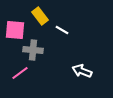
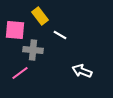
white line: moved 2 px left, 5 px down
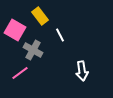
pink square: rotated 25 degrees clockwise
white line: rotated 32 degrees clockwise
gray cross: rotated 24 degrees clockwise
white arrow: rotated 120 degrees counterclockwise
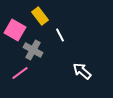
white arrow: rotated 138 degrees clockwise
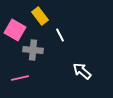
gray cross: rotated 24 degrees counterclockwise
pink line: moved 5 px down; rotated 24 degrees clockwise
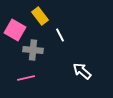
pink line: moved 6 px right
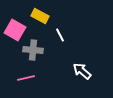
yellow rectangle: rotated 24 degrees counterclockwise
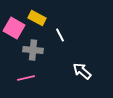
yellow rectangle: moved 3 px left, 2 px down
pink square: moved 1 px left, 2 px up
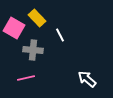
yellow rectangle: rotated 18 degrees clockwise
white arrow: moved 5 px right, 8 px down
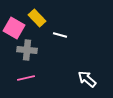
white line: rotated 48 degrees counterclockwise
gray cross: moved 6 px left
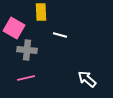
yellow rectangle: moved 4 px right, 6 px up; rotated 42 degrees clockwise
